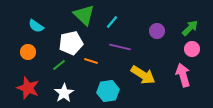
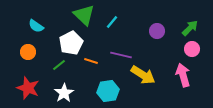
white pentagon: rotated 15 degrees counterclockwise
purple line: moved 1 px right, 8 px down
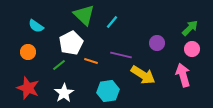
purple circle: moved 12 px down
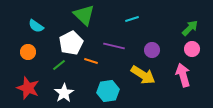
cyan line: moved 20 px right, 3 px up; rotated 32 degrees clockwise
purple circle: moved 5 px left, 7 px down
purple line: moved 7 px left, 9 px up
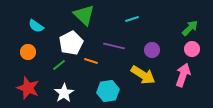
pink arrow: rotated 35 degrees clockwise
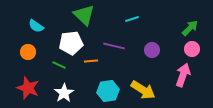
white pentagon: rotated 20 degrees clockwise
orange line: rotated 24 degrees counterclockwise
green line: rotated 64 degrees clockwise
yellow arrow: moved 15 px down
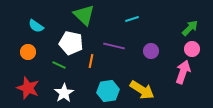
white pentagon: rotated 20 degrees clockwise
purple circle: moved 1 px left, 1 px down
orange line: rotated 72 degrees counterclockwise
pink arrow: moved 3 px up
yellow arrow: moved 1 px left
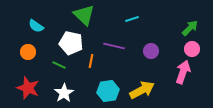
yellow arrow: rotated 60 degrees counterclockwise
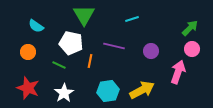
green triangle: rotated 15 degrees clockwise
orange line: moved 1 px left
pink arrow: moved 5 px left
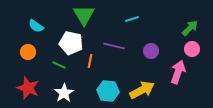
cyan hexagon: rotated 15 degrees clockwise
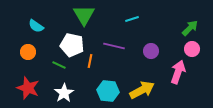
white pentagon: moved 1 px right, 2 px down
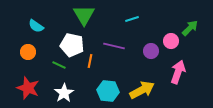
pink circle: moved 21 px left, 8 px up
